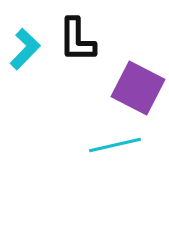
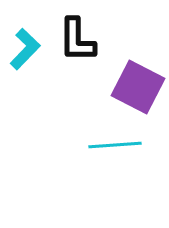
purple square: moved 1 px up
cyan line: rotated 9 degrees clockwise
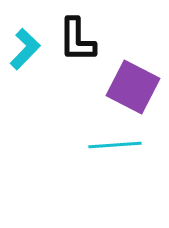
purple square: moved 5 px left
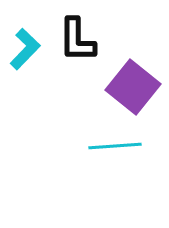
purple square: rotated 12 degrees clockwise
cyan line: moved 1 px down
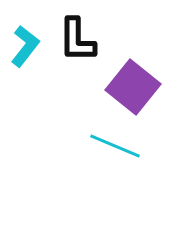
cyan L-shape: moved 3 px up; rotated 6 degrees counterclockwise
cyan line: rotated 27 degrees clockwise
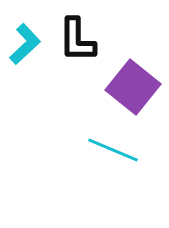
cyan L-shape: moved 2 px up; rotated 9 degrees clockwise
cyan line: moved 2 px left, 4 px down
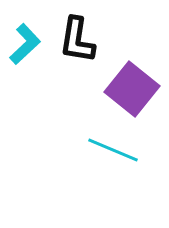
black L-shape: rotated 9 degrees clockwise
purple square: moved 1 px left, 2 px down
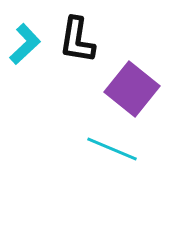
cyan line: moved 1 px left, 1 px up
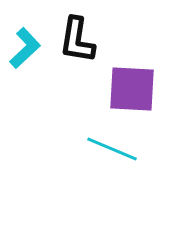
cyan L-shape: moved 4 px down
purple square: rotated 36 degrees counterclockwise
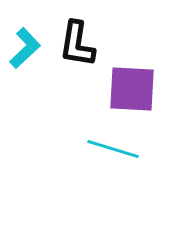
black L-shape: moved 4 px down
cyan line: moved 1 px right; rotated 6 degrees counterclockwise
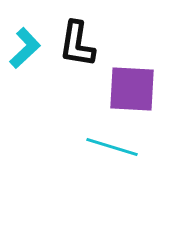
cyan line: moved 1 px left, 2 px up
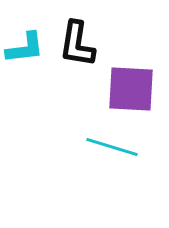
cyan L-shape: rotated 36 degrees clockwise
purple square: moved 1 px left
